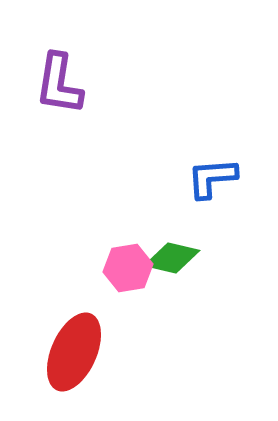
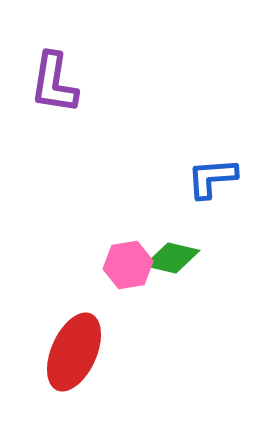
purple L-shape: moved 5 px left, 1 px up
pink hexagon: moved 3 px up
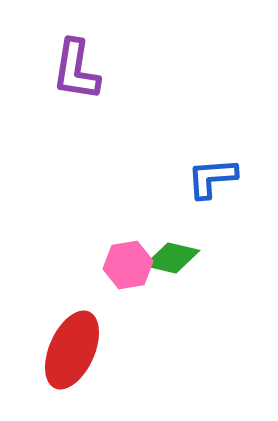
purple L-shape: moved 22 px right, 13 px up
red ellipse: moved 2 px left, 2 px up
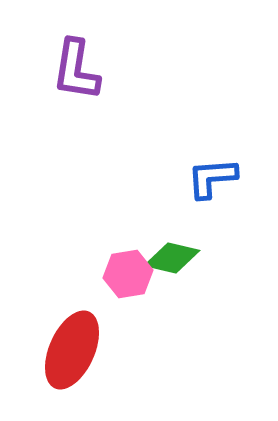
pink hexagon: moved 9 px down
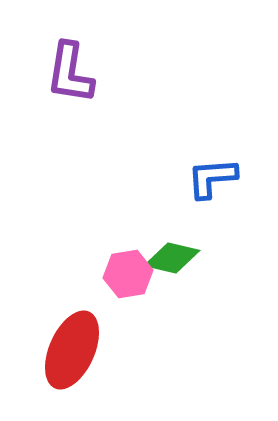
purple L-shape: moved 6 px left, 3 px down
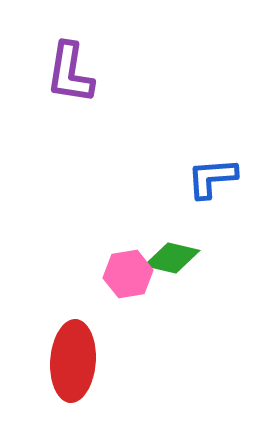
red ellipse: moved 1 px right, 11 px down; rotated 20 degrees counterclockwise
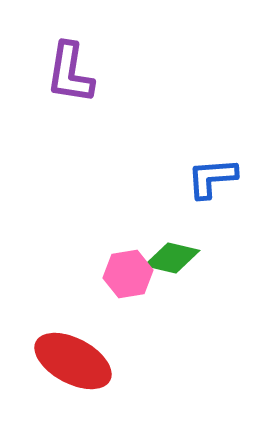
red ellipse: rotated 66 degrees counterclockwise
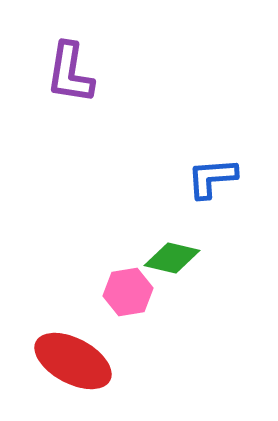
pink hexagon: moved 18 px down
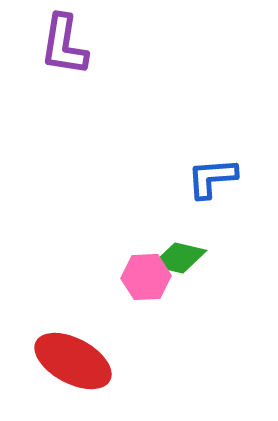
purple L-shape: moved 6 px left, 28 px up
green diamond: moved 7 px right
pink hexagon: moved 18 px right, 15 px up; rotated 6 degrees clockwise
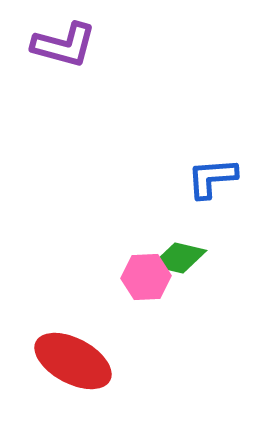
purple L-shape: rotated 84 degrees counterclockwise
